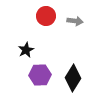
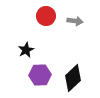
black diamond: rotated 16 degrees clockwise
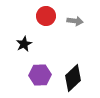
black star: moved 2 px left, 6 px up
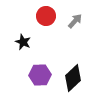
gray arrow: rotated 56 degrees counterclockwise
black star: moved 1 px left, 2 px up; rotated 21 degrees counterclockwise
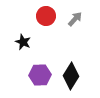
gray arrow: moved 2 px up
black diamond: moved 2 px left, 2 px up; rotated 16 degrees counterclockwise
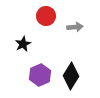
gray arrow: moved 8 px down; rotated 42 degrees clockwise
black star: moved 2 px down; rotated 21 degrees clockwise
purple hexagon: rotated 20 degrees counterclockwise
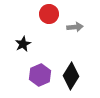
red circle: moved 3 px right, 2 px up
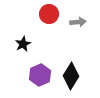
gray arrow: moved 3 px right, 5 px up
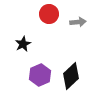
black diamond: rotated 16 degrees clockwise
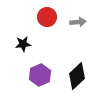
red circle: moved 2 px left, 3 px down
black star: rotated 21 degrees clockwise
black diamond: moved 6 px right
